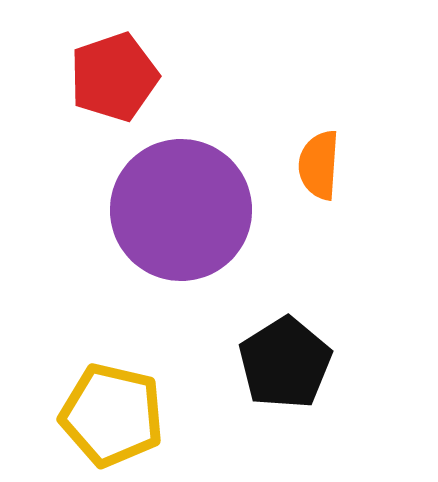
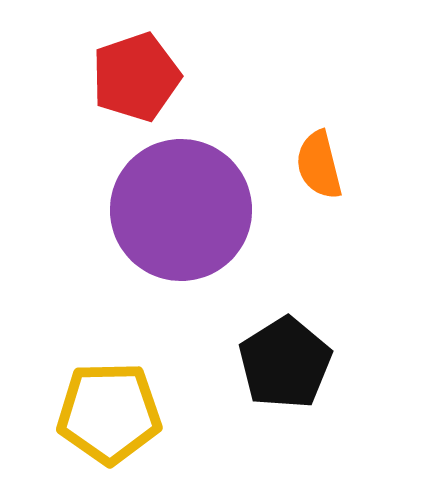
red pentagon: moved 22 px right
orange semicircle: rotated 18 degrees counterclockwise
yellow pentagon: moved 3 px left, 2 px up; rotated 14 degrees counterclockwise
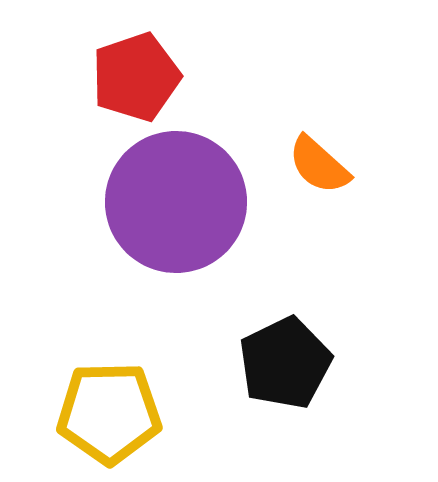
orange semicircle: rotated 34 degrees counterclockwise
purple circle: moved 5 px left, 8 px up
black pentagon: rotated 6 degrees clockwise
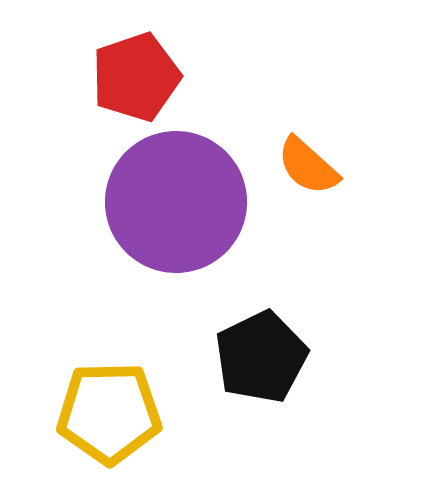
orange semicircle: moved 11 px left, 1 px down
black pentagon: moved 24 px left, 6 px up
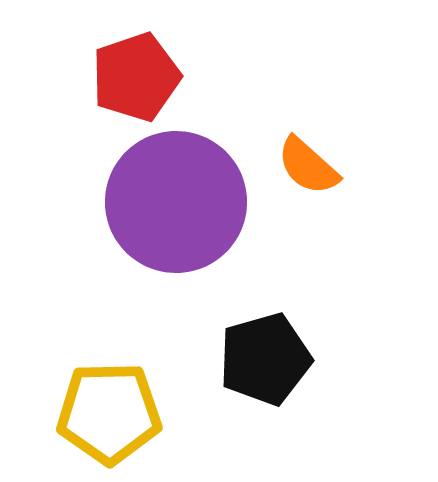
black pentagon: moved 4 px right, 2 px down; rotated 10 degrees clockwise
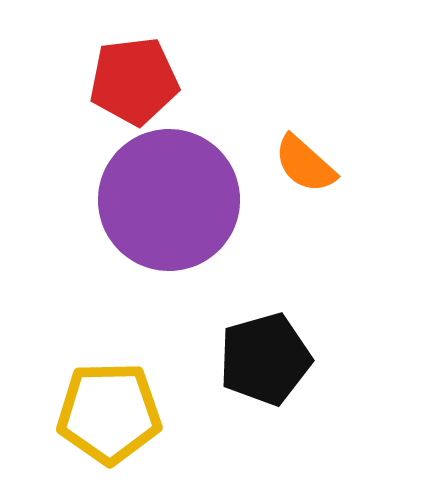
red pentagon: moved 2 px left, 4 px down; rotated 12 degrees clockwise
orange semicircle: moved 3 px left, 2 px up
purple circle: moved 7 px left, 2 px up
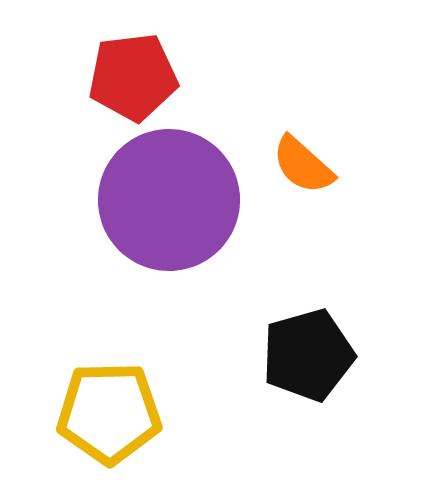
red pentagon: moved 1 px left, 4 px up
orange semicircle: moved 2 px left, 1 px down
black pentagon: moved 43 px right, 4 px up
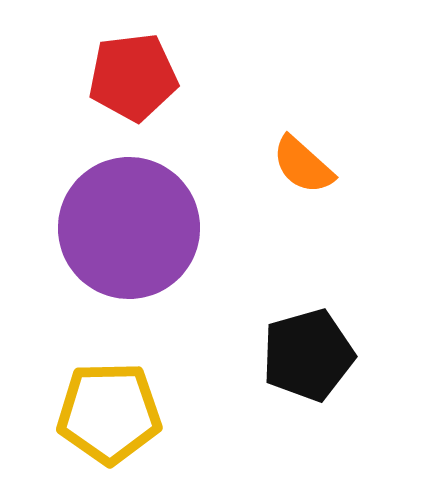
purple circle: moved 40 px left, 28 px down
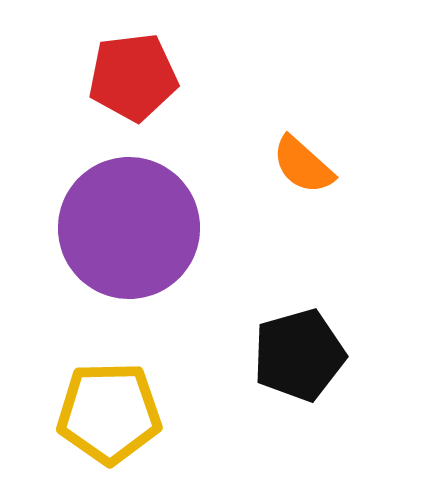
black pentagon: moved 9 px left
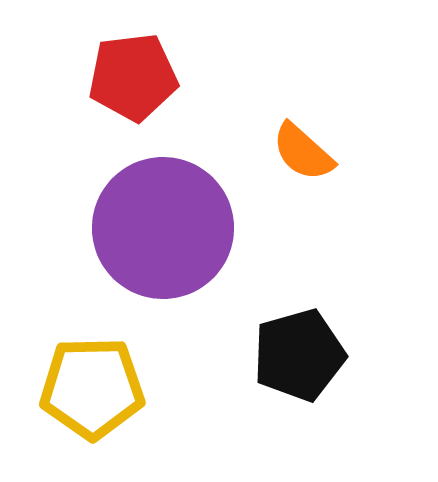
orange semicircle: moved 13 px up
purple circle: moved 34 px right
yellow pentagon: moved 17 px left, 25 px up
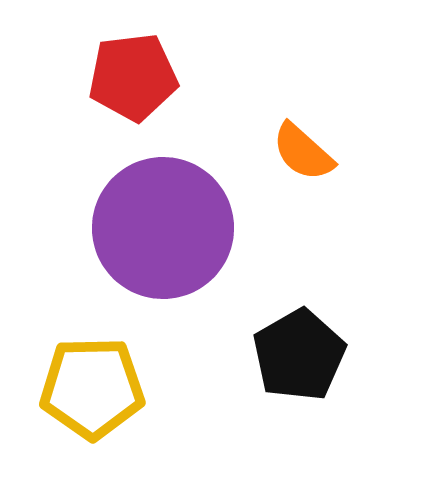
black pentagon: rotated 14 degrees counterclockwise
